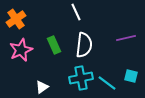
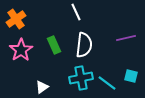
pink star: rotated 10 degrees counterclockwise
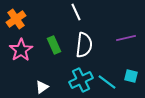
cyan cross: moved 2 px down; rotated 15 degrees counterclockwise
cyan line: moved 1 px up
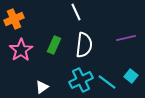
orange cross: moved 2 px left; rotated 12 degrees clockwise
green rectangle: rotated 48 degrees clockwise
cyan square: rotated 24 degrees clockwise
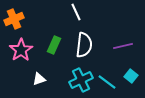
purple line: moved 3 px left, 8 px down
white triangle: moved 3 px left, 8 px up; rotated 16 degrees clockwise
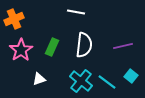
white line: rotated 54 degrees counterclockwise
green rectangle: moved 2 px left, 2 px down
cyan cross: moved 1 px down; rotated 25 degrees counterclockwise
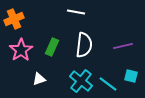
cyan square: rotated 24 degrees counterclockwise
cyan line: moved 1 px right, 2 px down
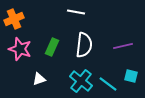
pink star: moved 1 px left, 1 px up; rotated 20 degrees counterclockwise
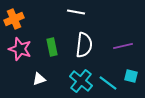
green rectangle: rotated 36 degrees counterclockwise
cyan line: moved 1 px up
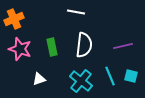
cyan line: moved 2 px right, 7 px up; rotated 30 degrees clockwise
